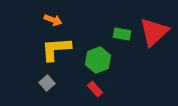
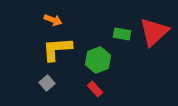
yellow L-shape: moved 1 px right
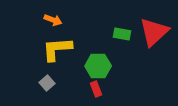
green hexagon: moved 6 px down; rotated 20 degrees clockwise
red rectangle: moved 1 px right; rotated 21 degrees clockwise
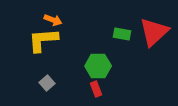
yellow L-shape: moved 14 px left, 9 px up
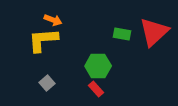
red rectangle: rotated 21 degrees counterclockwise
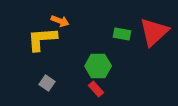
orange arrow: moved 7 px right, 1 px down
yellow L-shape: moved 1 px left, 1 px up
gray square: rotated 14 degrees counterclockwise
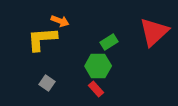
green rectangle: moved 13 px left, 8 px down; rotated 42 degrees counterclockwise
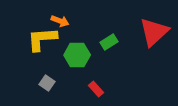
green hexagon: moved 21 px left, 11 px up
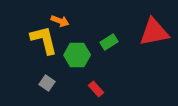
red triangle: rotated 32 degrees clockwise
yellow L-shape: moved 2 px right, 1 px down; rotated 80 degrees clockwise
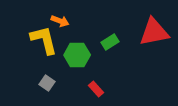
green rectangle: moved 1 px right
